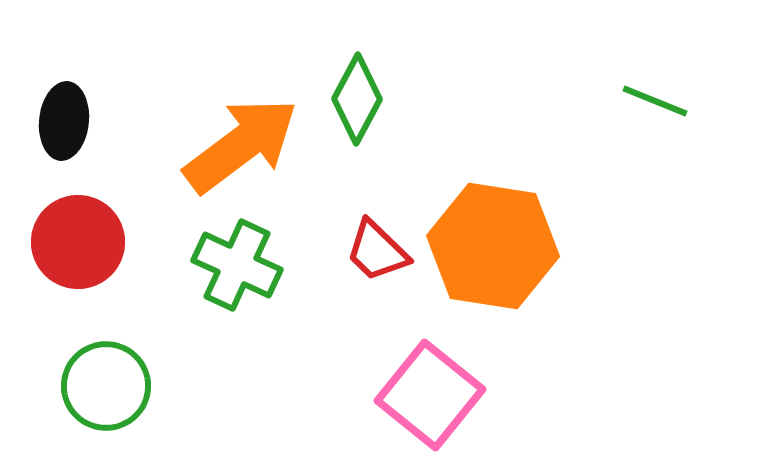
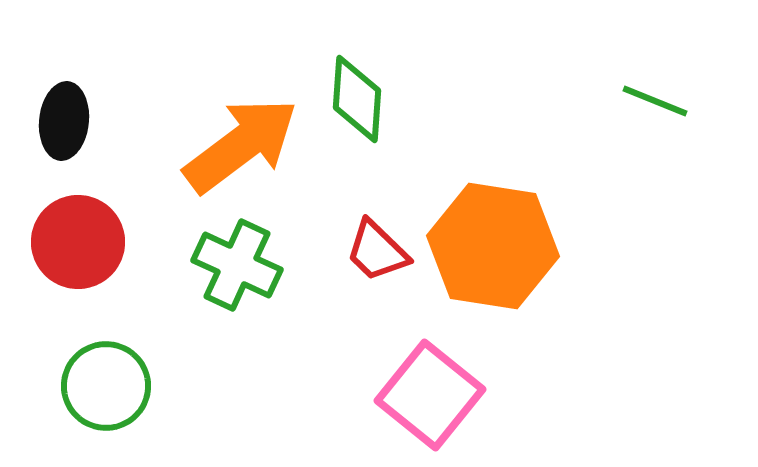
green diamond: rotated 24 degrees counterclockwise
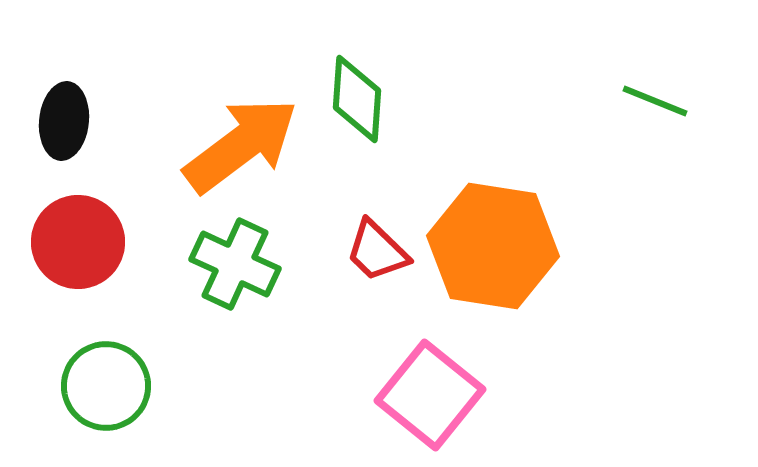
green cross: moved 2 px left, 1 px up
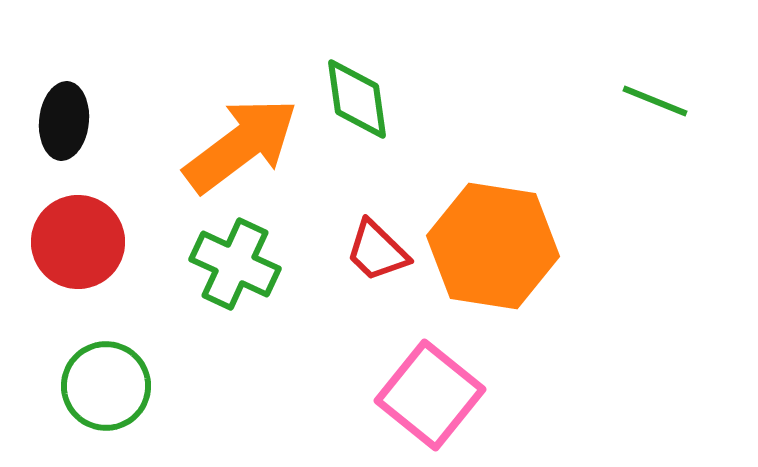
green diamond: rotated 12 degrees counterclockwise
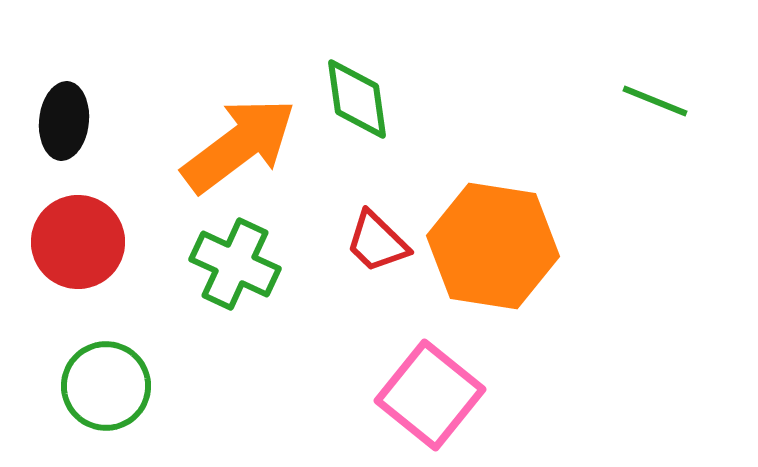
orange arrow: moved 2 px left
red trapezoid: moved 9 px up
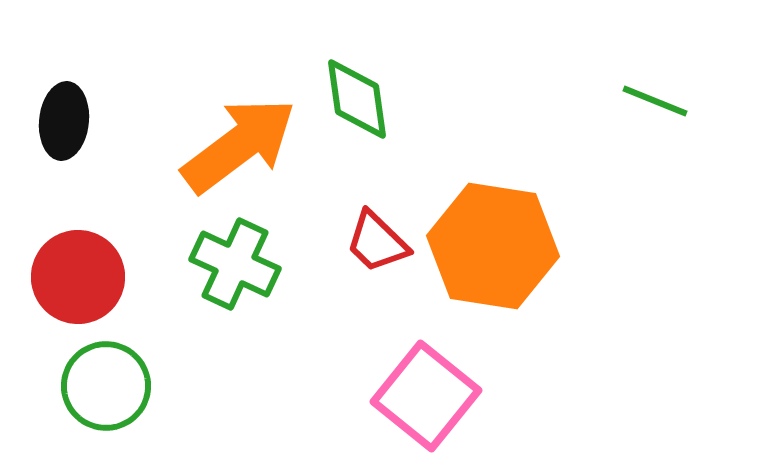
red circle: moved 35 px down
pink square: moved 4 px left, 1 px down
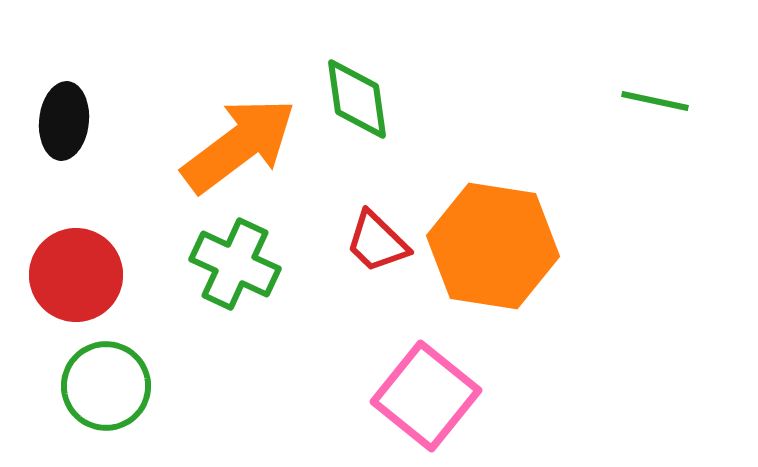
green line: rotated 10 degrees counterclockwise
red circle: moved 2 px left, 2 px up
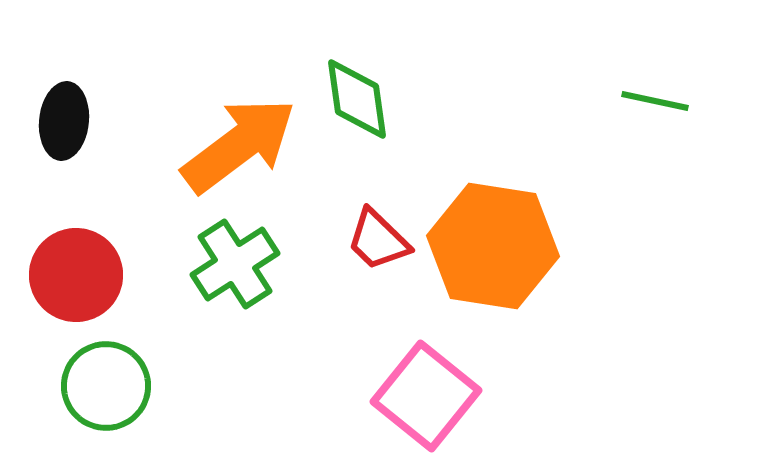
red trapezoid: moved 1 px right, 2 px up
green cross: rotated 32 degrees clockwise
